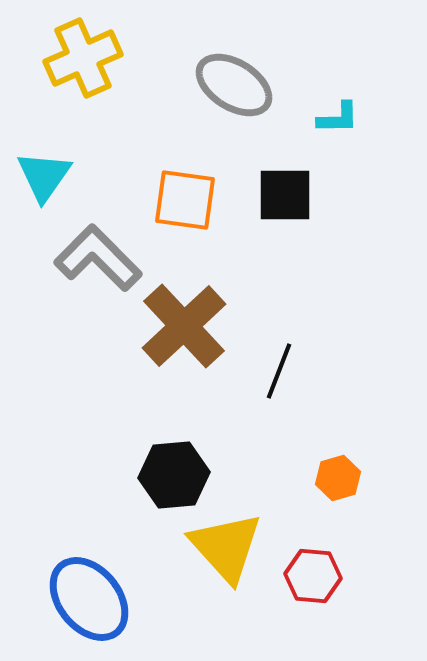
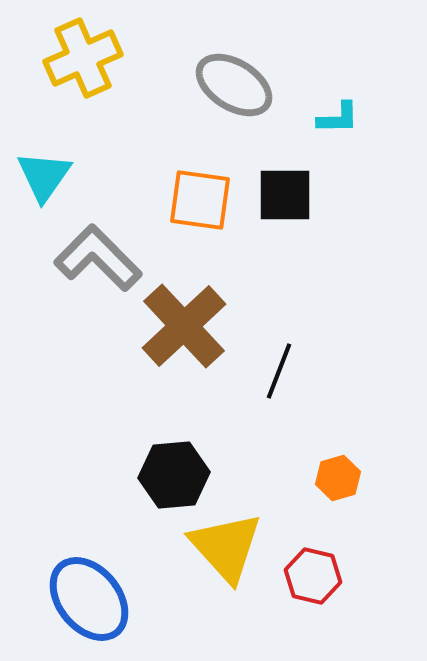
orange square: moved 15 px right
red hexagon: rotated 8 degrees clockwise
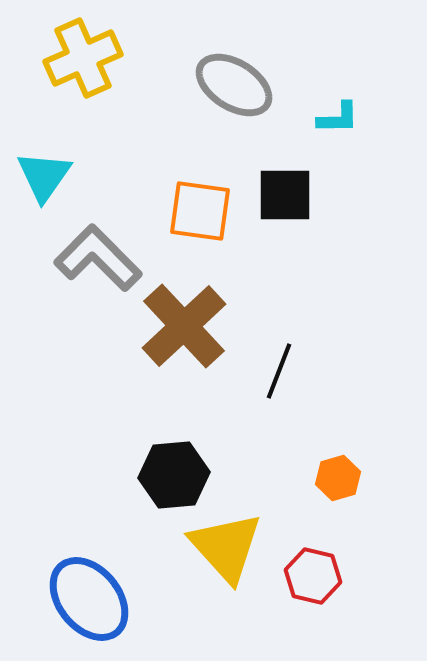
orange square: moved 11 px down
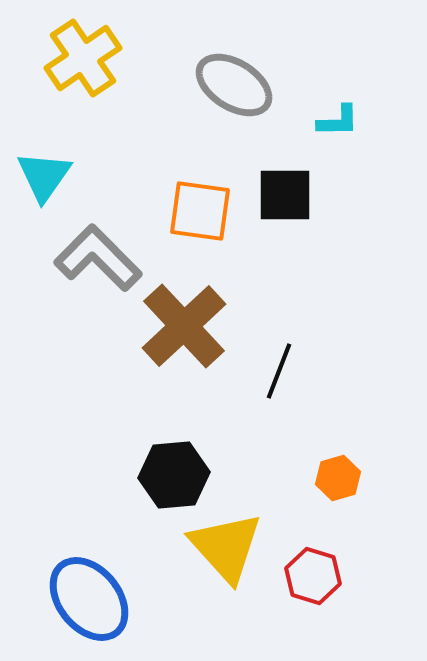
yellow cross: rotated 10 degrees counterclockwise
cyan L-shape: moved 3 px down
red hexagon: rotated 4 degrees clockwise
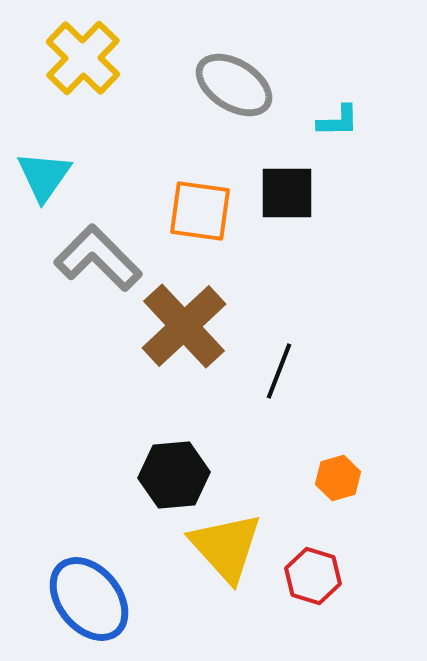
yellow cross: rotated 12 degrees counterclockwise
black square: moved 2 px right, 2 px up
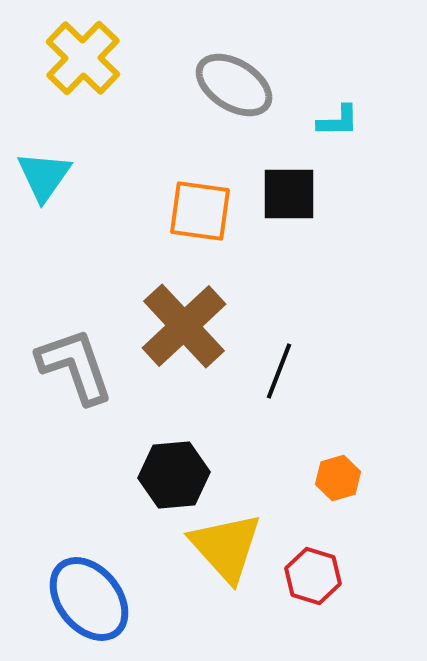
black square: moved 2 px right, 1 px down
gray L-shape: moved 23 px left, 108 px down; rotated 26 degrees clockwise
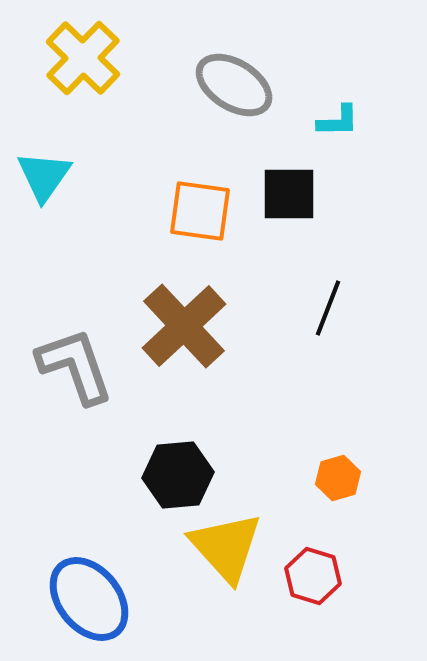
black line: moved 49 px right, 63 px up
black hexagon: moved 4 px right
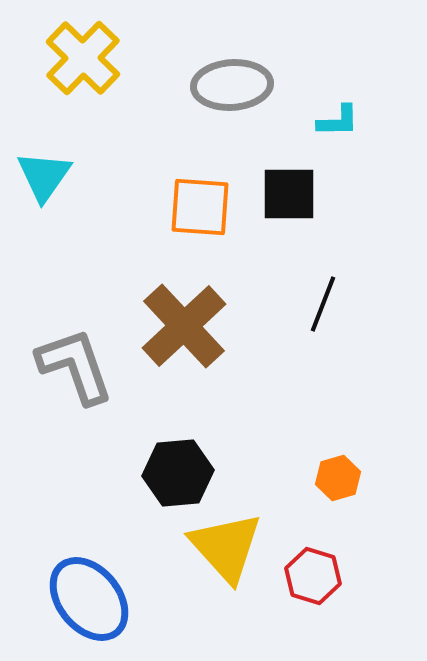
gray ellipse: moved 2 px left; rotated 36 degrees counterclockwise
orange square: moved 4 px up; rotated 4 degrees counterclockwise
black line: moved 5 px left, 4 px up
black hexagon: moved 2 px up
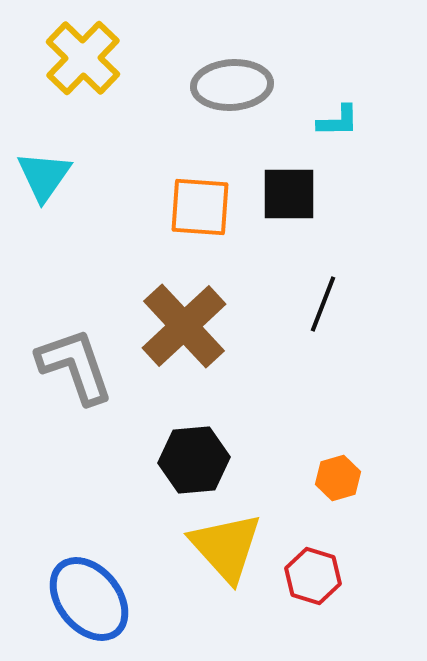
black hexagon: moved 16 px right, 13 px up
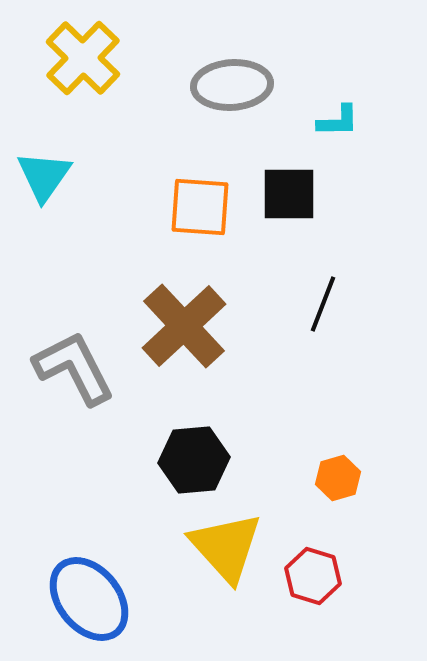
gray L-shape: moved 1 px left, 2 px down; rotated 8 degrees counterclockwise
